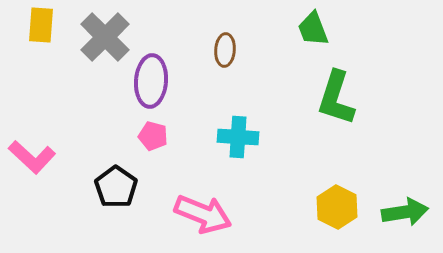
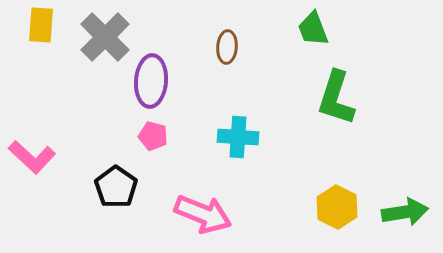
brown ellipse: moved 2 px right, 3 px up
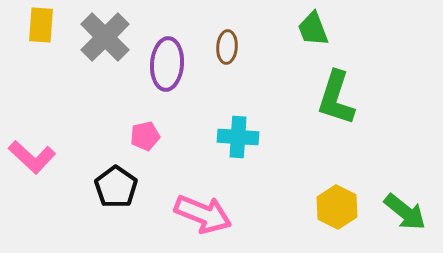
purple ellipse: moved 16 px right, 17 px up
pink pentagon: moved 8 px left; rotated 28 degrees counterclockwise
green arrow: rotated 48 degrees clockwise
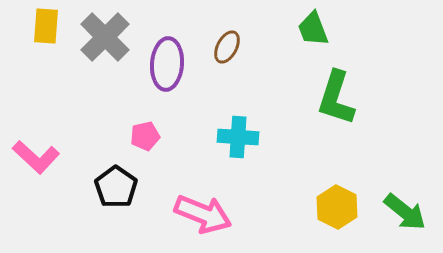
yellow rectangle: moved 5 px right, 1 px down
brown ellipse: rotated 24 degrees clockwise
pink L-shape: moved 4 px right
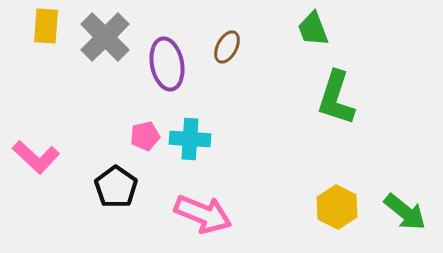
purple ellipse: rotated 15 degrees counterclockwise
cyan cross: moved 48 px left, 2 px down
